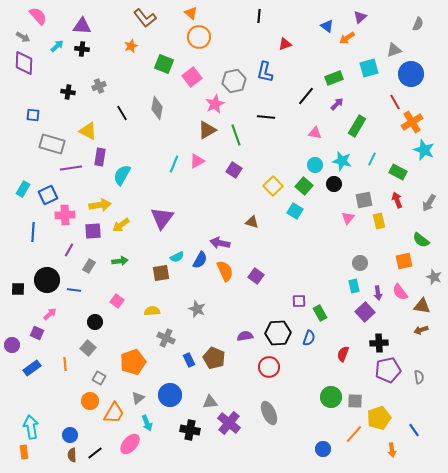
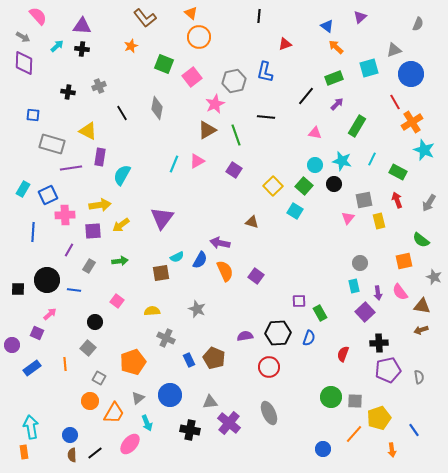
orange arrow at (347, 38): moved 11 px left, 9 px down; rotated 77 degrees clockwise
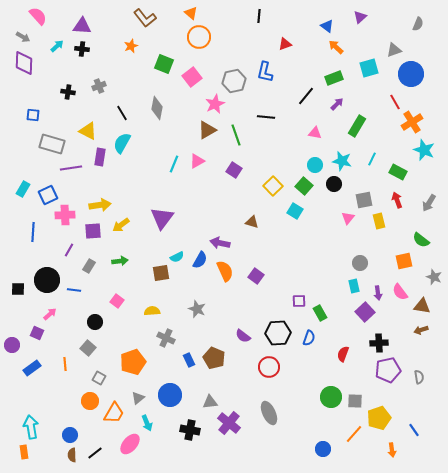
cyan semicircle at (122, 175): moved 32 px up
purple semicircle at (245, 336): moved 2 px left; rotated 133 degrees counterclockwise
